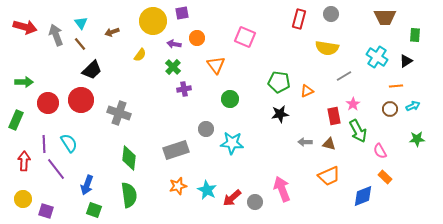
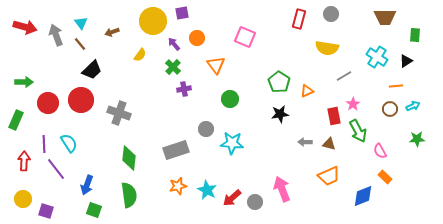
purple arrow at (174, 44): rotated 40 degrees clockwise
green pentagon at (279, 82): rotated 25 degrees clockwise
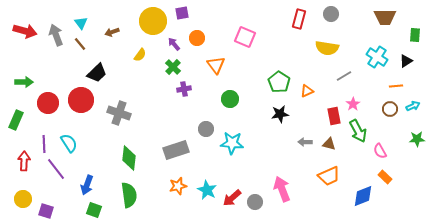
red arrow at (25, 27): moved 4 px down
black trapezoid at (92, 70): moved 5 px right, 3 px down
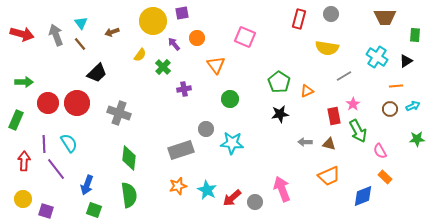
red arrow at (25, 31): moved 3 px left, 3 px down
green cross at (173, 67): moved 10 px left
red circle at (81, 100): moved 4 px left, 3 px down
gray rectangle at (176, 150): moved 5 px right
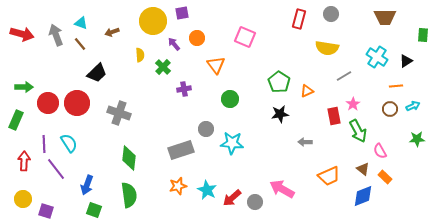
cyan triangle at (81, 23): rotated 32 degrees counterclockwise
green rectangle at (415, 35): moved 8 px right
yellow semicircle at (140, 55): rotated 40 degrees counterclockwise
green arrow at (24, 82): moved 5 px down
brown triangle at (329, 144): moved 34 px right, 25 px down; rotated 24 degrees clockwise
pink arrow at (282, 189): rotated 40 degrees counterclockwise
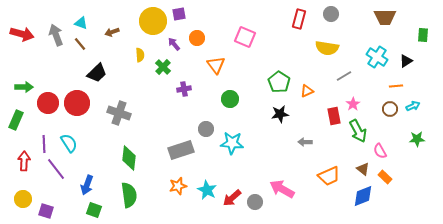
purple square at (182, 13): moved 3 px left, 1 px down
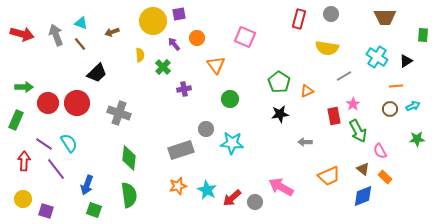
purple line at (44, 144): rotated 54 degrees counterclockwise
pink arrow at (282, 189): moved 1 px left, 2 px up
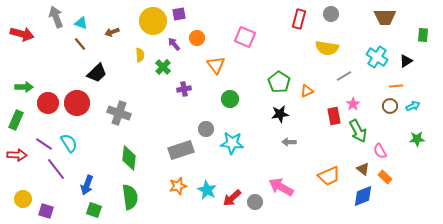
gray arrow at (56, 35): moved 18 px up
brown circle at (390, 109): moved 3 px up
gray arrow at (305, 142): moved 16 px left
red arrow at (24, 161): moved 7 px left, 6 px up; rotated 90 degrees clockwise
green semicircle at (129, 195): moved 1 px right, 2 px down
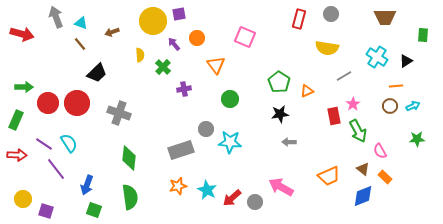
cyan star at (232, 143): moved 2 px left, 1 px up
